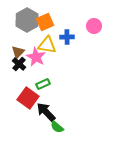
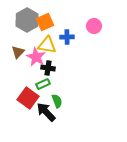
black cross: moved 29 px right, 4 px down; rotated 32 degrees counterclockwise
green semicircle: moved 26 px up; rotated 152 degrees counterclockwise
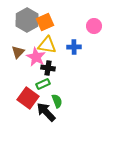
blue cross: moved 7 px right, 10 px down
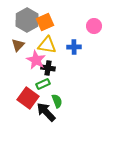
brown triangle: moved 7 px up
pink star: moved 3 px down
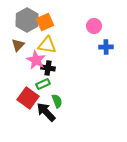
blue cross: moved 32 px right
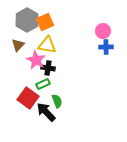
pink circle: moved 9 px right, 5 px down
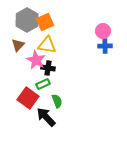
blue cross: moved 1 px left, 1 px up
black arrow: moved 5 px down
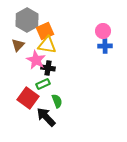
orange square: moved 9 px down
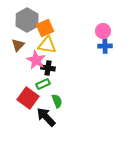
orange square: moved 3 px up
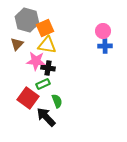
gray hexagon: rotated 15 degrees counterclockwise
brown triangle: moved 1 px left, 1 px up
pink star: moved 1 px down; rotated 24 degrees counterclockwise
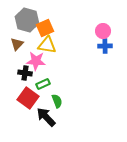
black cross: moved 23 px left, 5 px down
